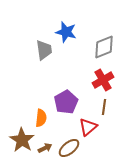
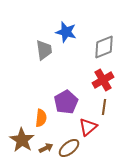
brown arrow: moved 1 px right
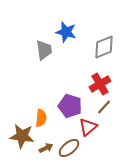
red cross: moved 3 px left, 4 px down
purple pentagon: moved 4 px right, 4 px down; rotated 25 degrees counterclockwise
brown line: rotated 35 degrees clockwise
brown star: moved 4 px up; rotated 25 degrees counterclockwise
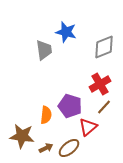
orange semicircle: moved 5 px right, 3 px up
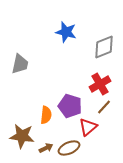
gray trapezoid: moved 24 px left, 14 px down; rotated 20 degrees clockwise
brown ellipse: rotated 15 degrees clockwise
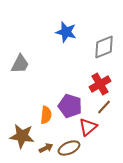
gray trapezoid: rotated 15 degrees clockwise
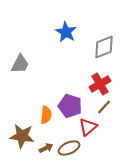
blue star: rotated 15 degrees clockwise
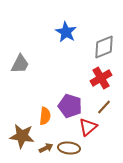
red cross: moved 1 px right, 6 px up
orange semicircle: moved 1 px left, 1 px down
brown ellipse: rotated 30 degrees clockwise
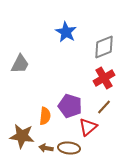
red cross: moved 3 px right
brown arrow: rotated 144 degrees counterclockwise
